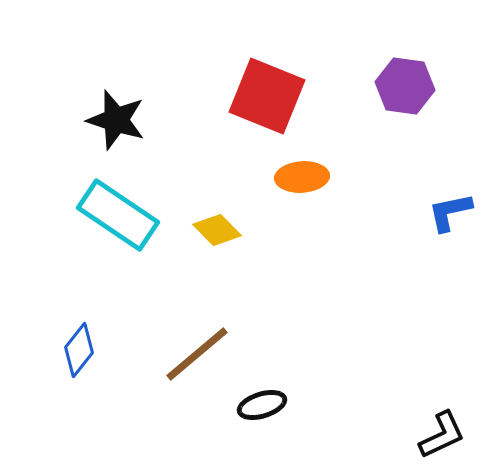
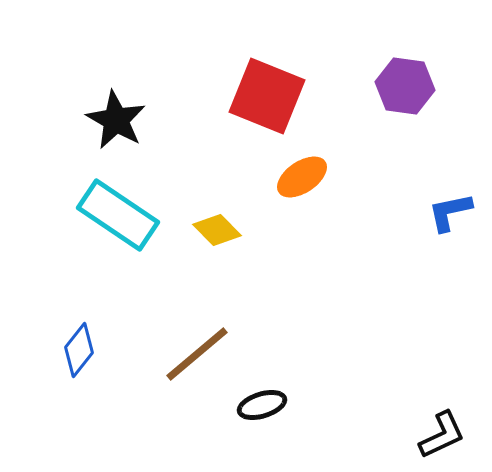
black star: rotated 12 degrees clockwise
orange ellipse: rotated 30 degrees counterclockwise
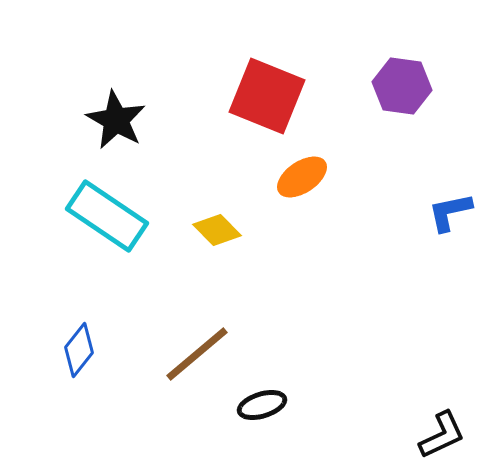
purple hexagon: moved 3 px left
cyan rectangle: moved 11 px left, 1 px down
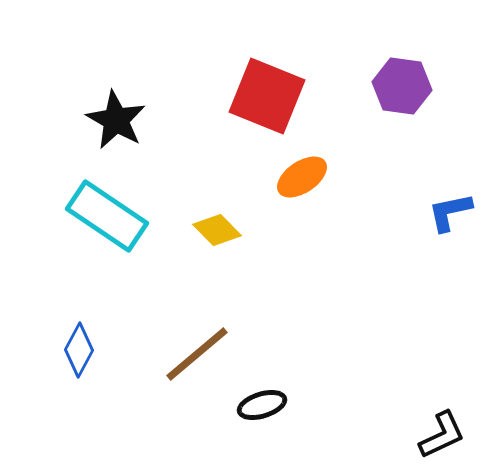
blue diamond: rotated 10 degrees counterclockwise
